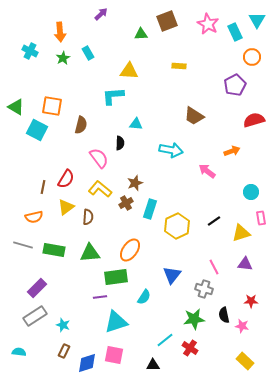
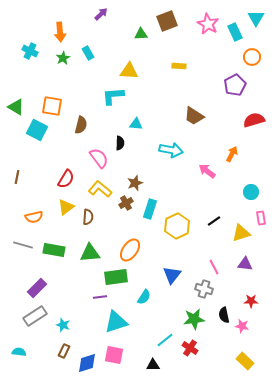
cyan triangle at (257, 20): moved 1 px left, 2 px up
orange arrow at (232, 151): moved 3 px down; rotated 42 degrees counterclockwise
brown line at (43, 187): moved 26 px left, 10 px up
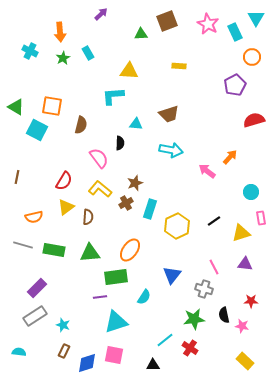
brown trapezoid at (194, 116): moved 25 px left, 2 px up; rotated 50 degrees counterclockwise
orange arrow at (232, 154): moved 2 px left, 3 px down; rotated 14 degrees clockwise
red semicircle at (66, 179): moved 2 px left, 2 px down
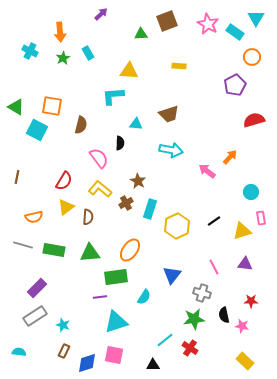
cyan rectangle at (235, 32): rotated 30 degrees counterclockwise
brown star at (135, 183): moved 3 px right, 2 px up; rotated 21 degrees counterclockwise
yellow triangle at (241, 233): moved 1 px right, 2 px up
gray cross at (204, 289): moved 2 px left, 4 px down
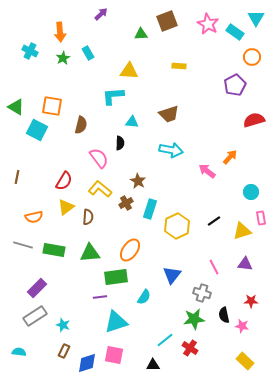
cyan triangle at (136, 124): moved 4 px left, 2 px up
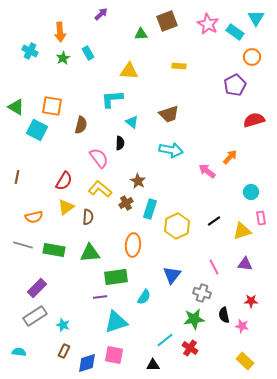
cyan L-shape at (113, 96): moved 1 px left, 3 px down
cyan triangle at (132, 122): rotated 32 degrees clockwise
orange ellipse at (130, 250): moved 3 px right, 5 px up; rotated 30 degrees counterclockwise
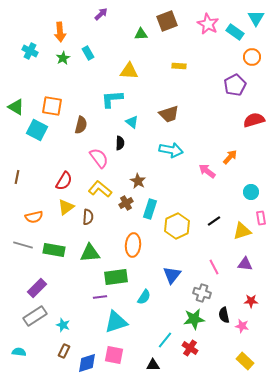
cyan line at (165, 340): rotated 12 degrees counterclockwise
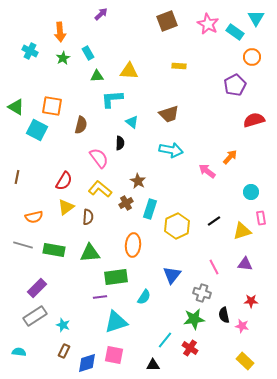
green triangle at (141, 34): moved 44 px left, 42 px down
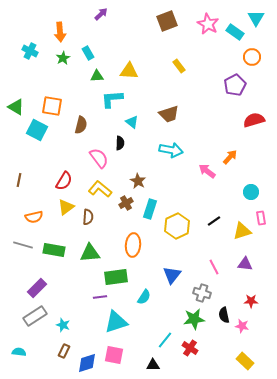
yellow rectangle at (179, 66): rotated 48 degrees clockwise
brown line at (17, 177): moved 2 px right, 3 px down
